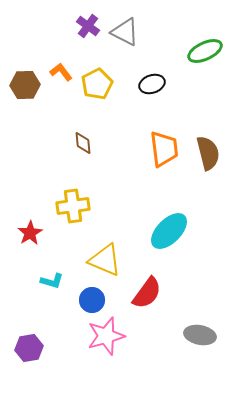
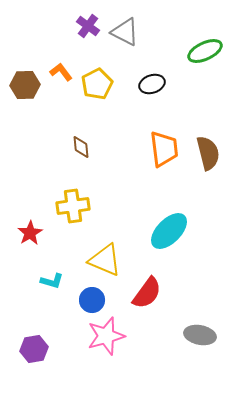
brown diamond: moved 2 px left, 4 px down
purple hexagon: moved 5 px right, 1 px down
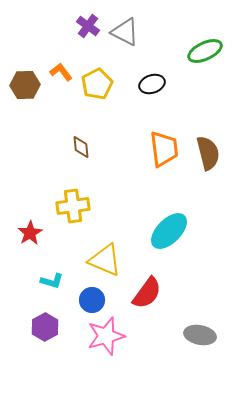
purple hexagon: moved 11 px right, 22 px up; rotated 20 degrees counterclockwise
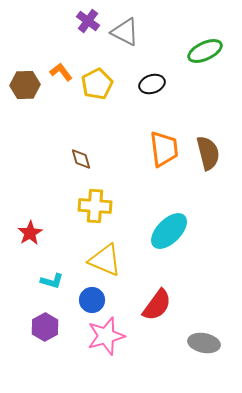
purple cross: moved 5 px up
brown diamond: moved 12 px down; rotated 10 degrees counterclockwise
yellow cross: moved 22 px right; rotated 12 degrees clockwise
red semicircle: moved 10 px right, 12 px down
gray ellipse: moved 4 px right, 8 px down
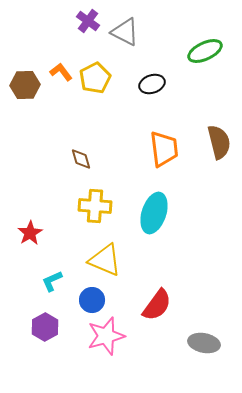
yellow pentagon: moved 2 px left, 6 px up
brown semicircle: moved 11 px right, 11 px up
cyan ellipse: moved 15 px left, 18 px up; rotated 27 degrees counterclockwise
cyan L-shape: rotated 140 degrees clockwise
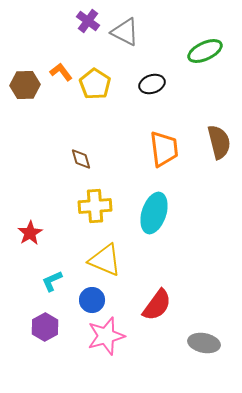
yellow pentagon: moved 6 px down; rotated 12 degrees counterclockwise
yellow cross: rotated 8 degrees counterclockwise
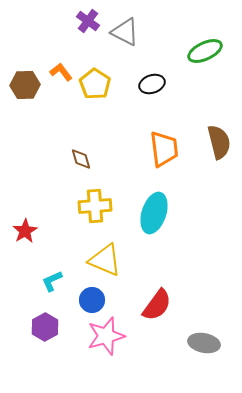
red star: moved 5 px left, 2 px up
